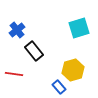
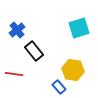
yellow hexagon: rotated 25 degrees clockwise
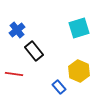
yellow hexagon: moved 6 px right, 1 px down; rotated 15 degrees clockwise
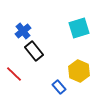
blue cross: moved 6 px right, 1 px down
red line: rotated 36 degrees clockwise
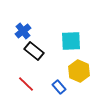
cyan square: moved 8 px left, 13 px down; rotated 15 degrees clockwise
black rectangle: rotated 12 degrees counterclockwise
red line: moved 12 px right, 10 px down
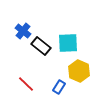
blue cross: rotated 14 degrees counterclockwise
cyan square: moved 3 px left, 2 px down
black rectangle: moved 7 px right, 5 px up
blue rectangle: rotated 72 degrees clockwise
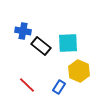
blue cross: rotated 28 degrees counterclockwise
red line: moved 1 px right, 1 px down
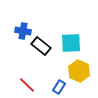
cyan square: moved 3 px right
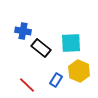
black rectangle: moved 2 px down
blue rectangle: moved 3 px left, 7 px up
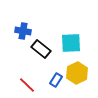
black rectangle: moved 1 px down
yellow hexagon: moved 2 px left, 2 px down; rotated 10 degrees clockwise
